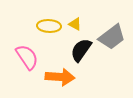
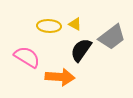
pink semicircle: rotated 24 degrees counterclockwise
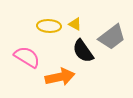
black semicircle: moved 2 px right, 1 px down; rotated 70 degrees counterclockwise
orange arrow: rotated 16 degrees counterclockwise
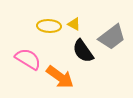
yellow triangle: moved 1 px left
pink semicircle: moved 1 px right, 2 px down
orange arrow: rotated 48 degrees clockwise
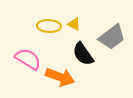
black semicircle: moved 3 px down
orange arrow: rotated 16 degrees counterclockwise
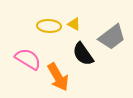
orange arrow: moved 2 px left; rotated 40 degrees clockwise
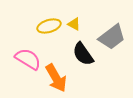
yellow ellipse: rotated 20 degrees counterclockwise
orange arrow: moved 2 px left, 1 px down
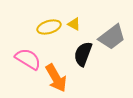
yellow ellipse: moved 1 px down
black semicircle: rotated 55 degrees clockwise
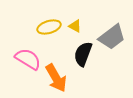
yellow triangle: moved 1 px right, 2 px down
